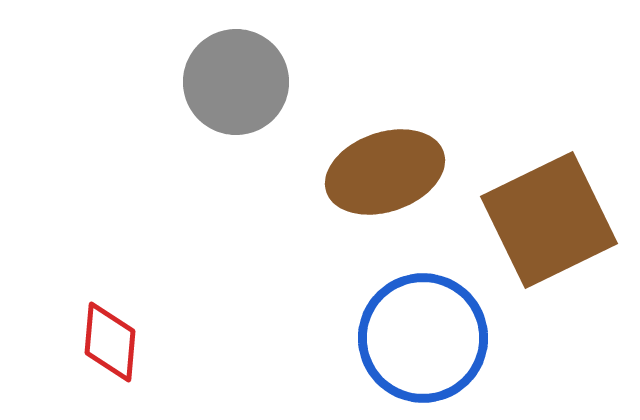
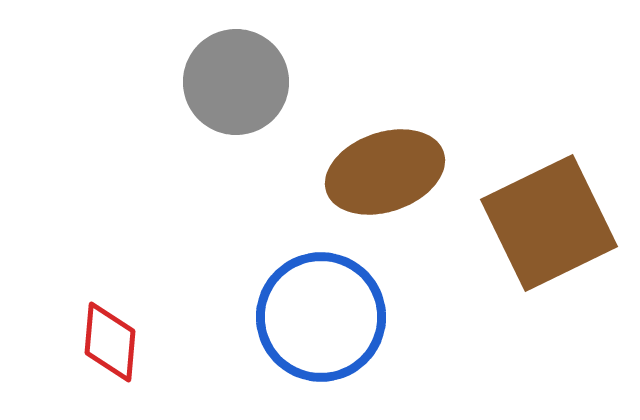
brown square: moved 3 px down
blue circle: moved 102 px left, 21 px up
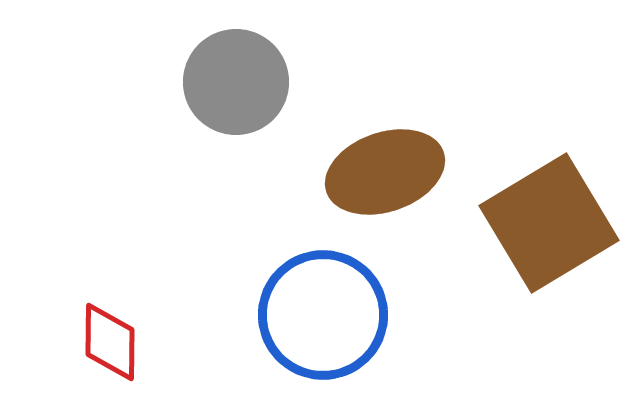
brown square: rotated 5 degrees counterclockwise
blue circle: moved 2 px right, 2 px up
red diamond: rotated 4 degrees counterclockwise
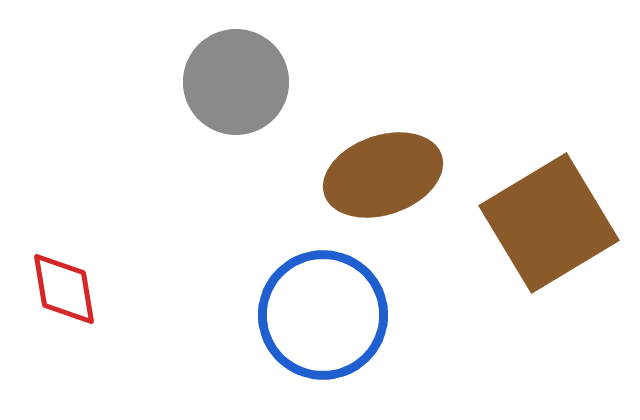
brown ellipse: moved 2 px left, 3 px down
red diamond: moved 46 px left, 53 px up; rotated 10 degrees counterclockwise
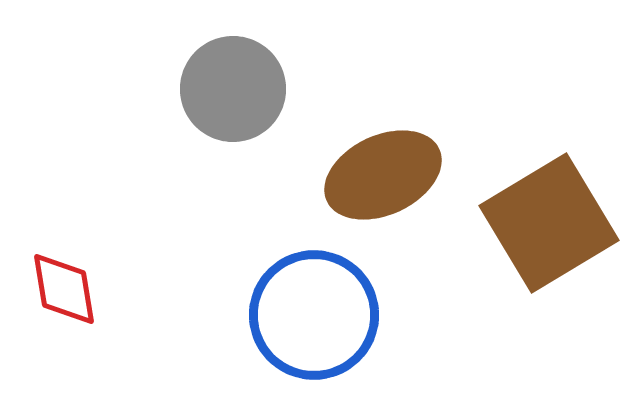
gray circle: moved 3 px left, 7 px down
brown ellipse: rotated 6 degrees counterclockwise
blue circle: moved 9 px left
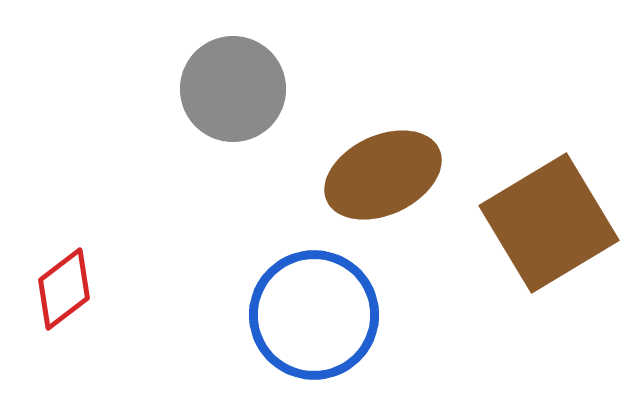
red diamond: rotated 62 degrees clockwise
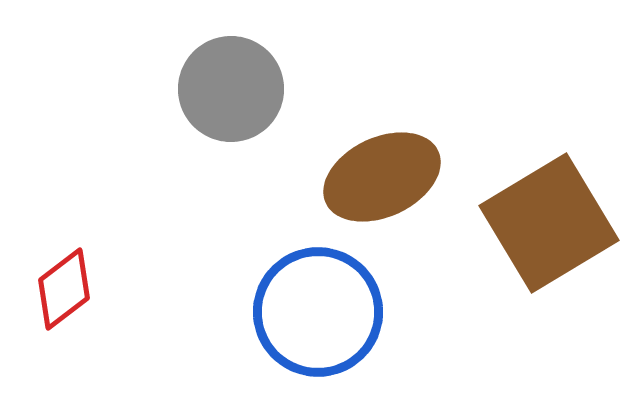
gray circle: moved 2 px left
brown ellipse: moved 1 px left, 2 px down
blue circle: moved 4 px right, 3 px up
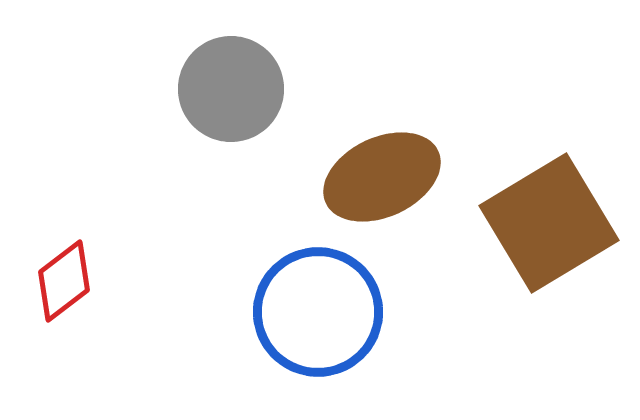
red diamond: moved 8 px up
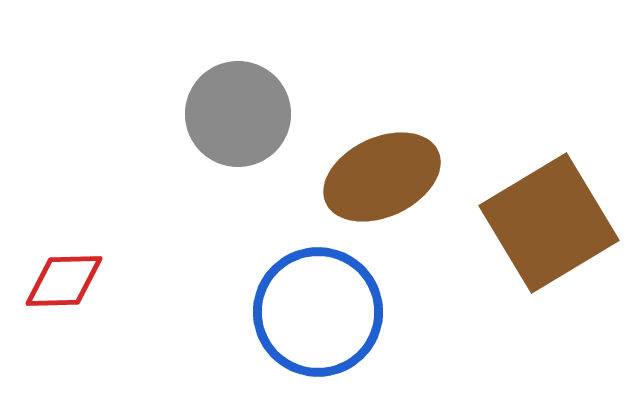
gray circle: moved 7 px right, 25 px down
red diamond: rotated 36 degrees clockwise
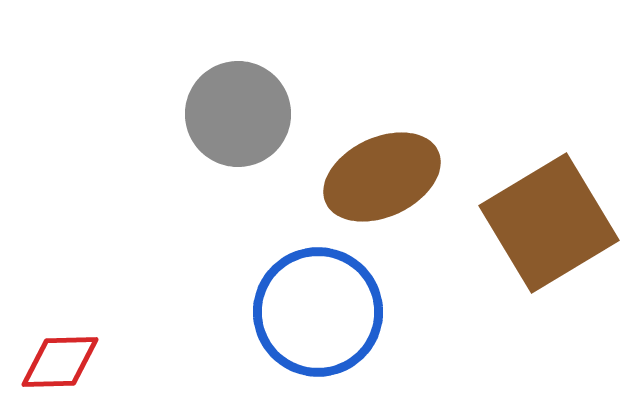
red diamond: moved 4 px left, 81 px down
